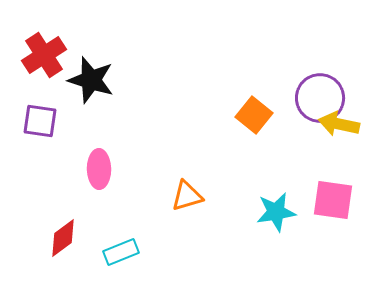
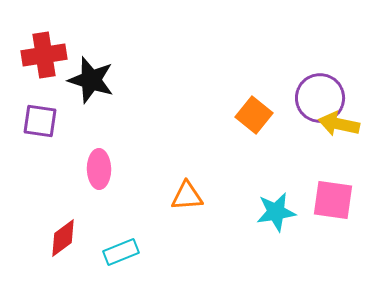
red cross: rotated 24 degrees clockwise
orange triangle: rotated 12 degrees clockwise
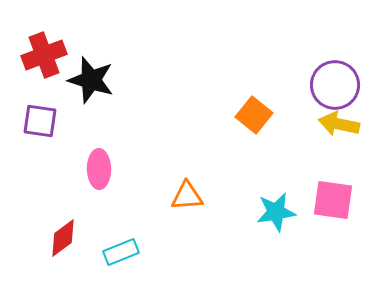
red cross: rotated 12 degrees counterclockwise
purple circle: moved 15 px right, 13 px up
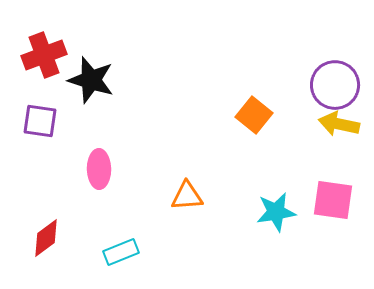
red diamond: moved 17 px left
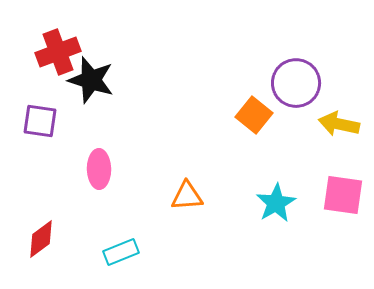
red cross: moved 14 px right, 3 px up
purple circle: moved 39 px left, 2 px up
pink square: moved 10 px right, 5 px up
cyan star: moved 9 px up; rotated 21 degrees counterclockwise
red diamond: moved 5 px left, 1 px down
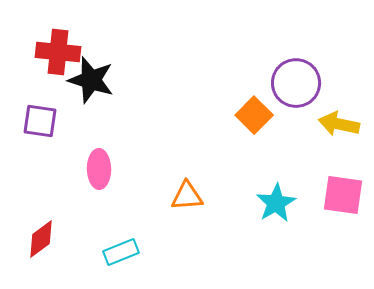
red cross: rotated 27 degrees clockwise
orange square: rotated 6 degrees clockwise
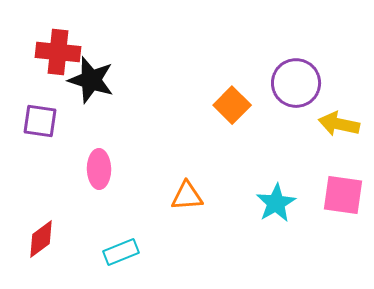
orange square: moved 22 px left, 10 px up
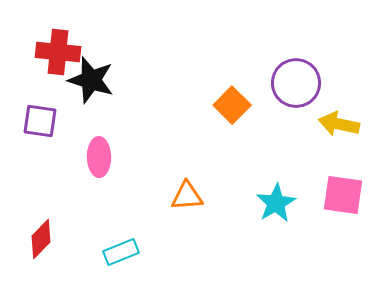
pink ellipse: moved 12 px up
red diamond: rotated 9 degrees counterclockwise
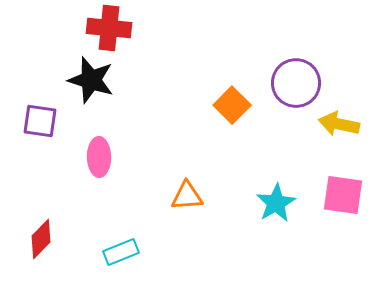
red cross: moved 51 px right, 24 px up
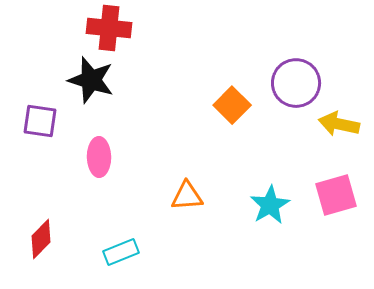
pink square: moved 7 px left; rotated 24 degrees counterclockwise
cyan star: moved 6 px left, 2 px down
